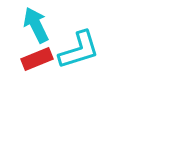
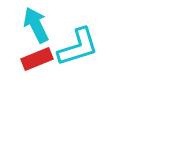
cyan L-shape: moved 1 px left, 3 px up
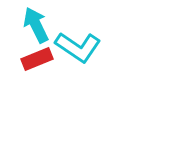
cyan L-shape: rotated 51 degrees clockwise
